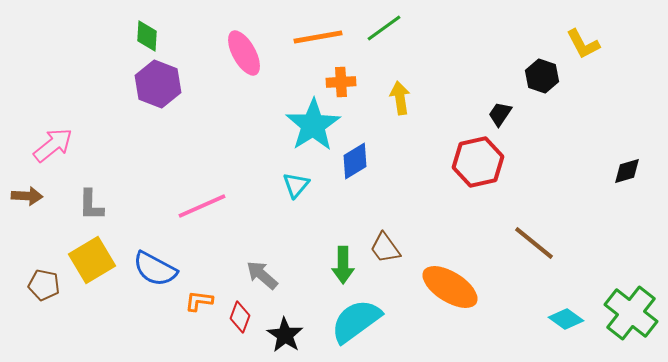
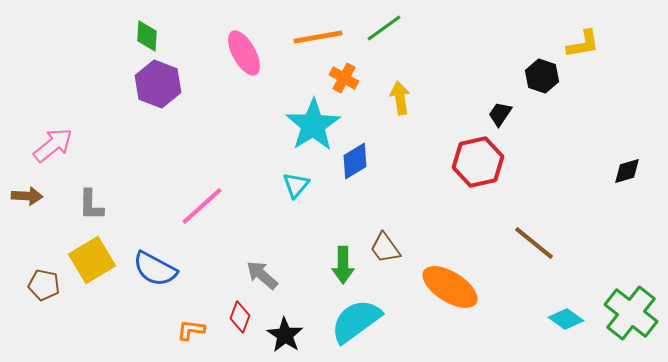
yellow L-shape: rotated 72 degrees counterclockwise
orange cross: moved 3 px right, 4 px up; rotated 32 degrees clockwise
pink line: rotated 18 degrees counterclockwise
orange L-shape: moved 8 px left, 29 px down
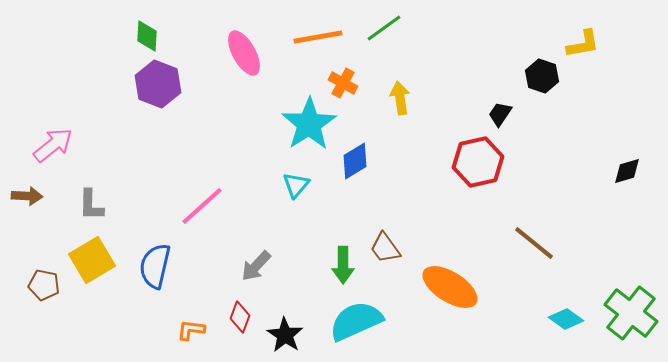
orange cross: moved 1 px left, 5 px down
cyan star: moved 4 px left, 1 px up
blue semicircle: moved 3 px up; rotated 75 degrees clockwise
gray arrow: moved 6 px left, 9 px up; rotated 88 degrees counterclockwise
cyan semicircle: rotated 12 degrees clockwise
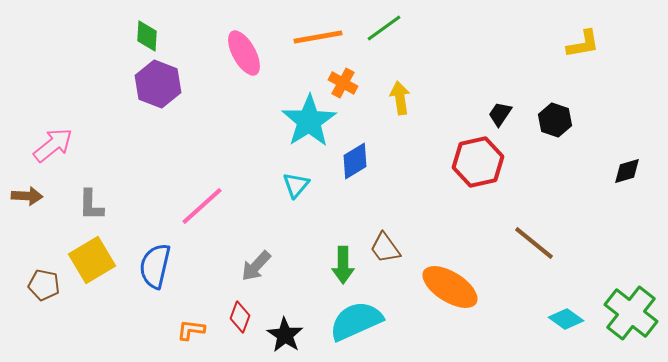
black hexagon: moved 13 px right, 44 px down
cyan star: moved 3 px up
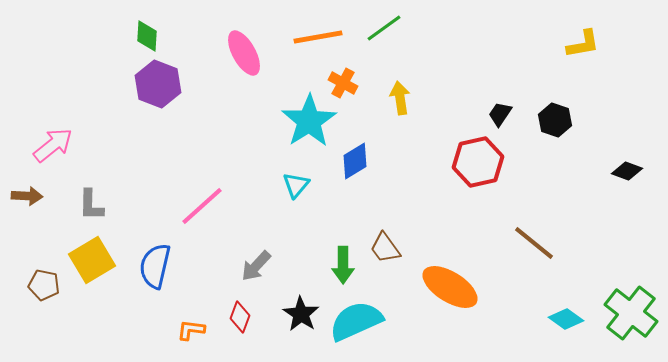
black diamond: rotated 36 degrees clockwise
black star: moved 16 px right, 21 px up
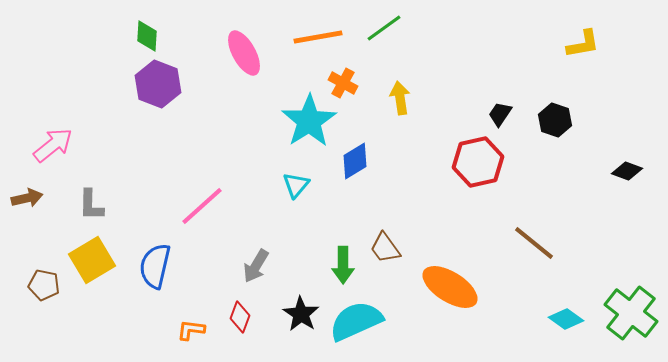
brown arrow: moved 2 px down; rotated 16 degrees counterclockwise
gray arrow: rotated 12 degrees counterclockwise
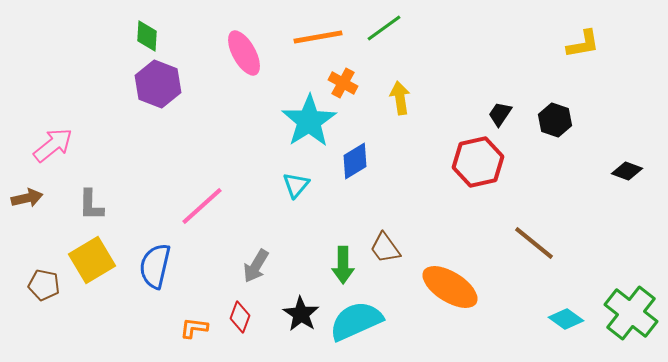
orange L-shape: moved 3 px right, 2 px up
